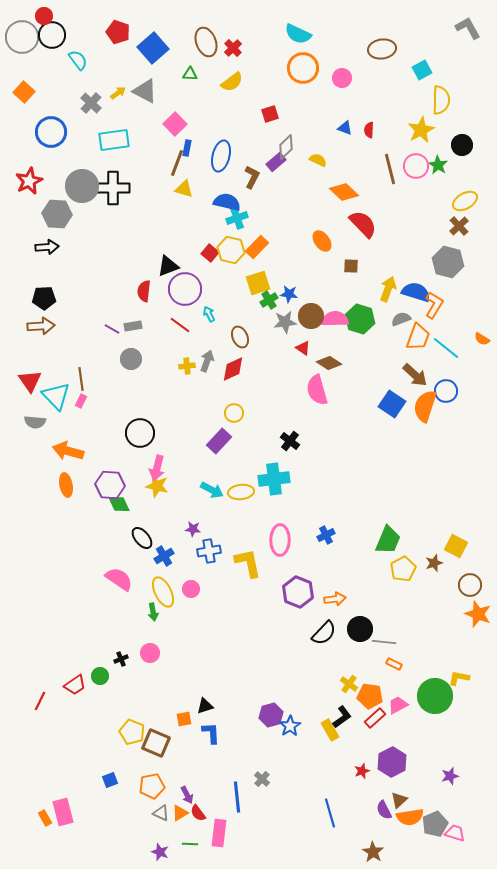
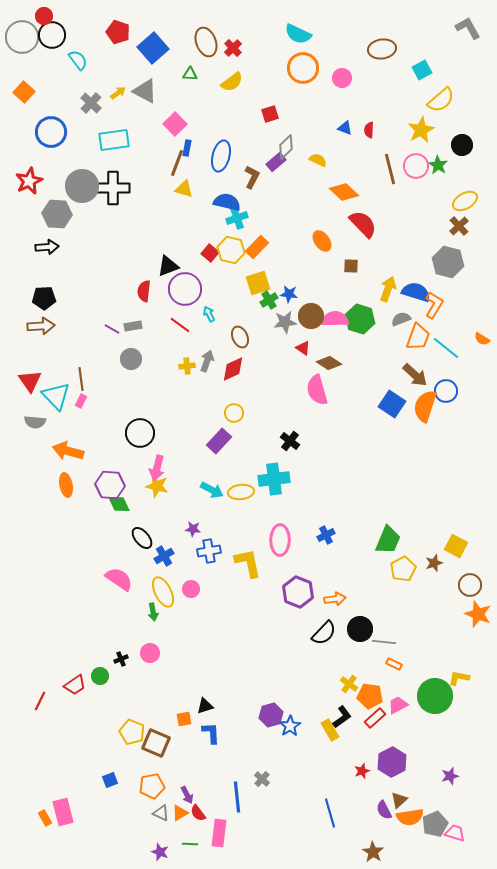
yellow semicircle at (441, 100): rotated 48 degrees clockwise
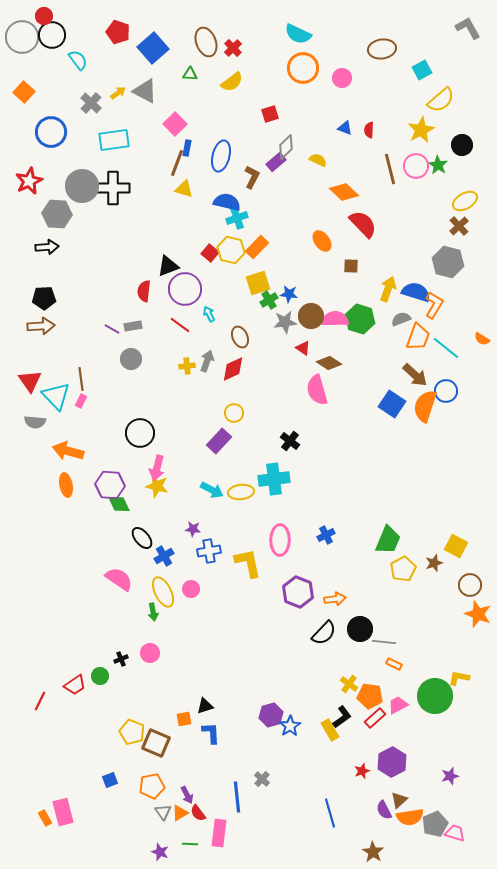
gray triangle at (161, 813): moved 2 px right, 1 px up; rotated 30 degrees clockwise
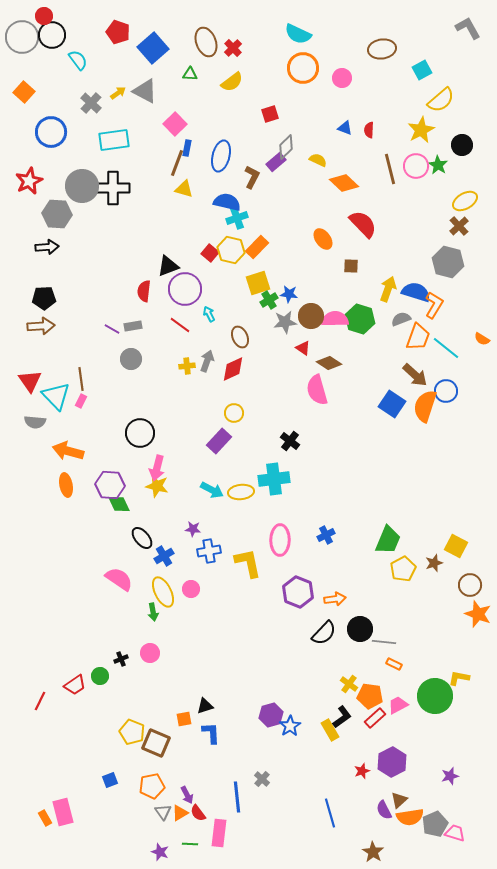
orange diamond at (344, 192): moved 9 px up
orange ellipse at (322, 241): moved 1 px right, 2 px up
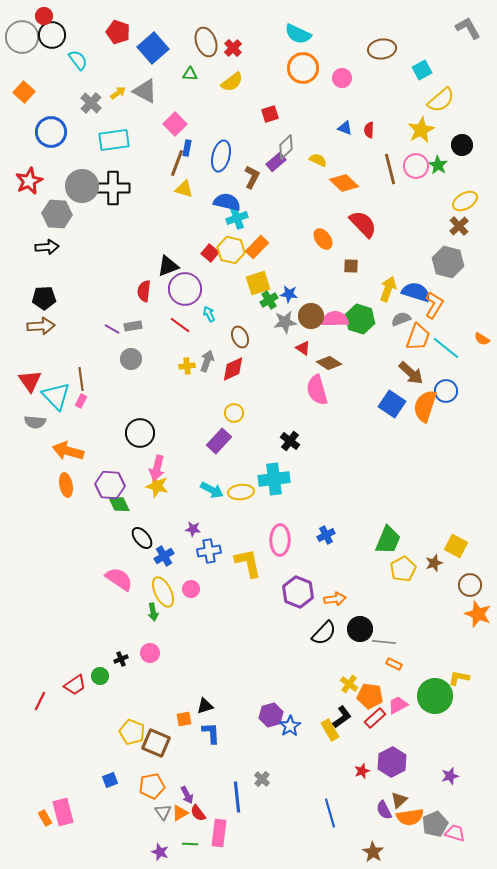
brown arrow at (415, 375): moved 4 px left, 2 px up
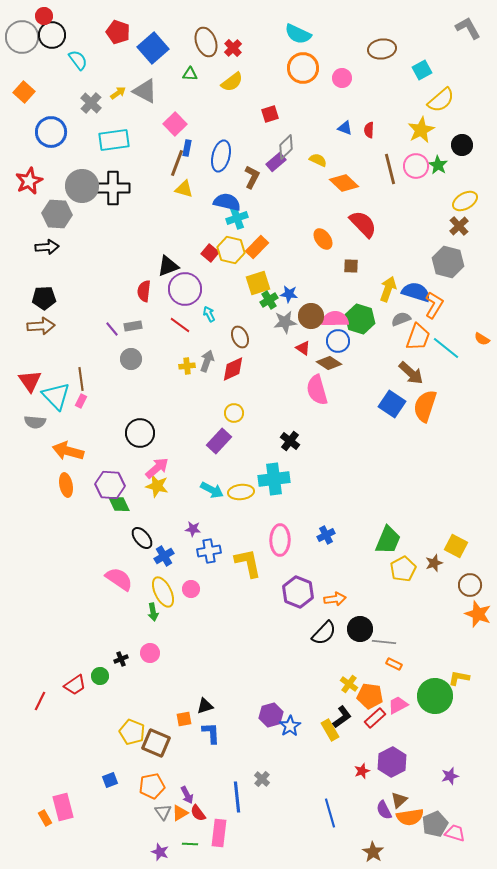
purple line at (112, 329): rotated 21 degrees clockwise
blue circle at (446, 391): moved 108 px left, 50 px up
pink arrow at (157, 468): rotated 145 degrees counterclockwise
pink rectangle at (63, 812): moved 5 px up
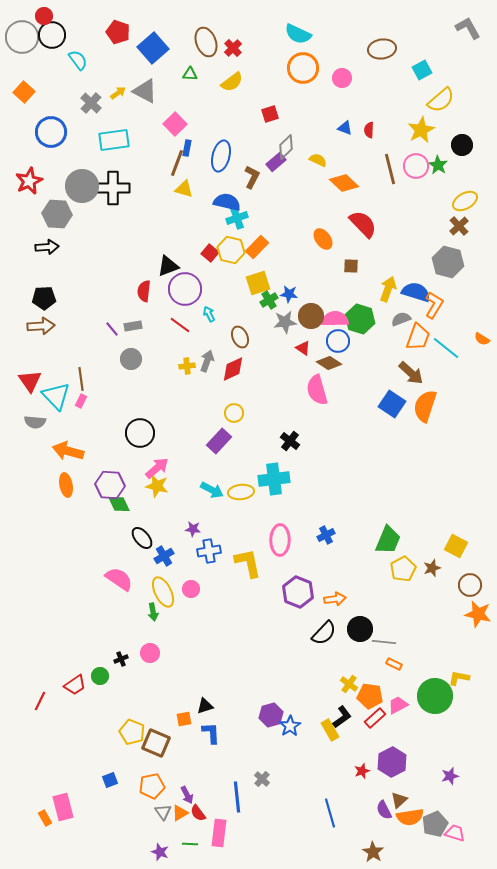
brown star at (434, 563): moved 2 px left, 5 px down
orange star at (478, 614): rotated 8 degrees counterclockwise
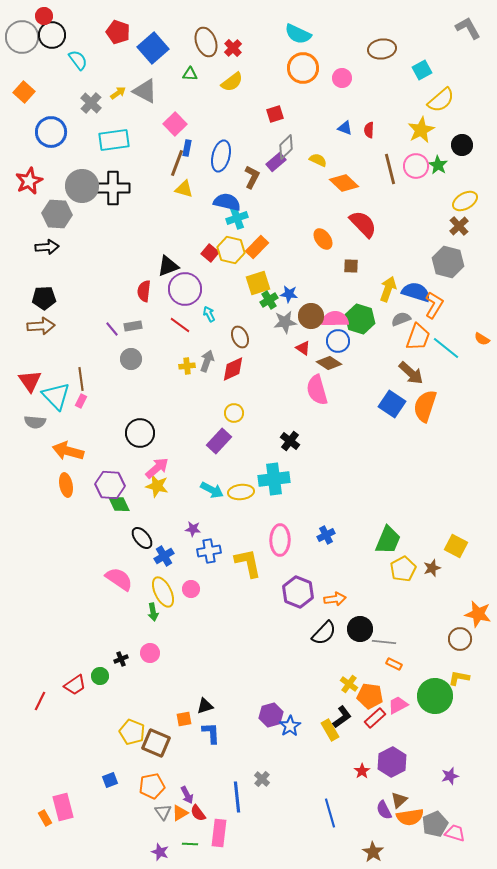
red square at (270, 114): moved 5 px right
brown circle at (470, 585): moved 10 px left, 54 px down
red star at (362, 771): rotated 14 degrees counterclockwise
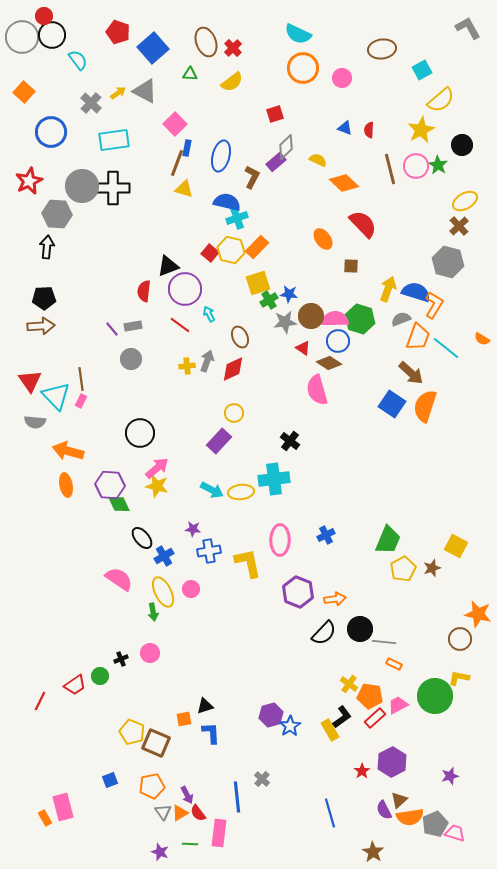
black arrow at (47, 247): rotated 80 degrees counterclockwise
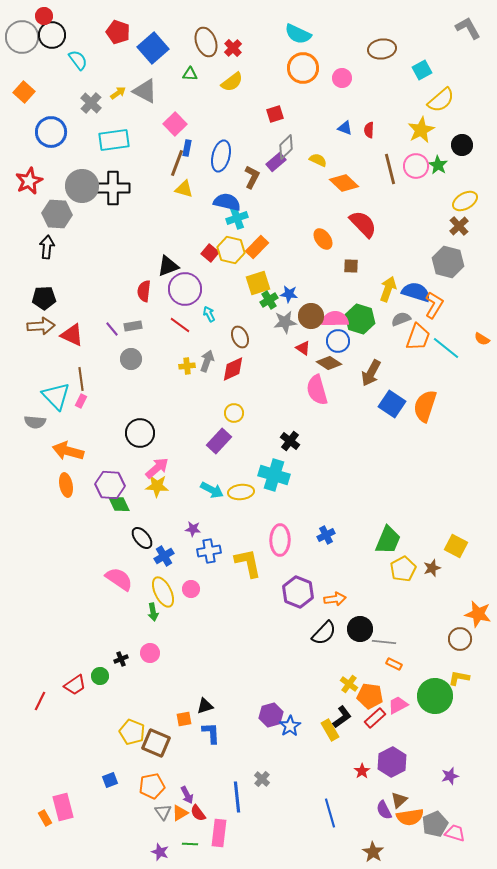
brown arrow at (411, 373): moved 40 px left; rotated 76 degrees clockwise
red triangle at (30, 381): moved 42 px right, 46 px up; rotated 30 degrees counterclockwise
cyan cross at (274, 479): moved 4 px up; rotated 24 degrees clockwise
yellow star at (157, 486): rotated 10 degrees counterclockwise
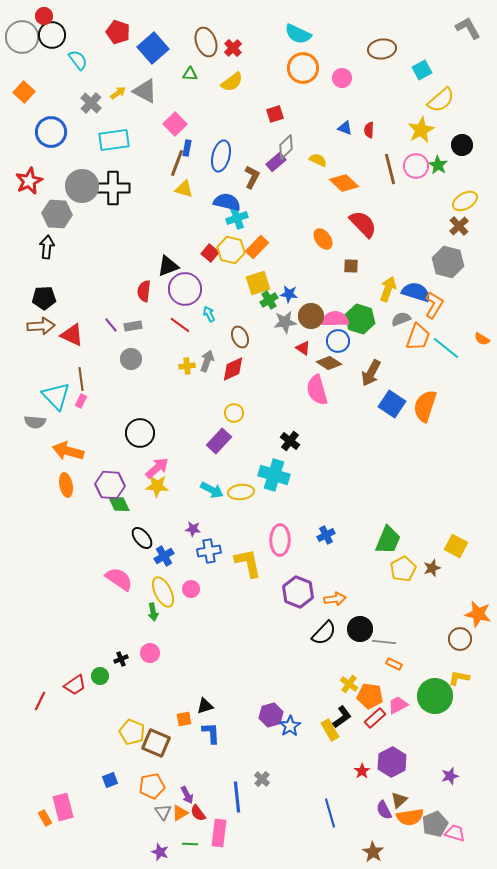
purple line at (112, 329): moved 1 px left, 4 px up
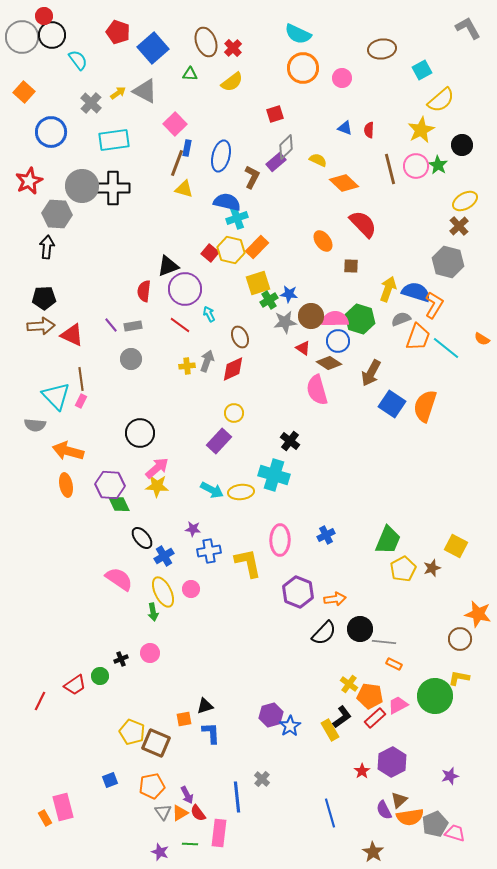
orange ellipse at (323, 239): moved 2 px down
gray semicircle at (35, 422): moved 3 px down
